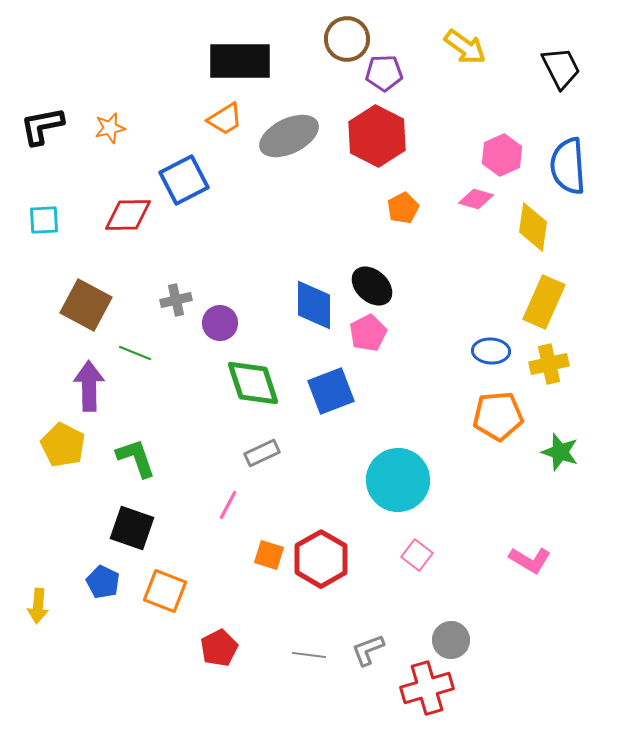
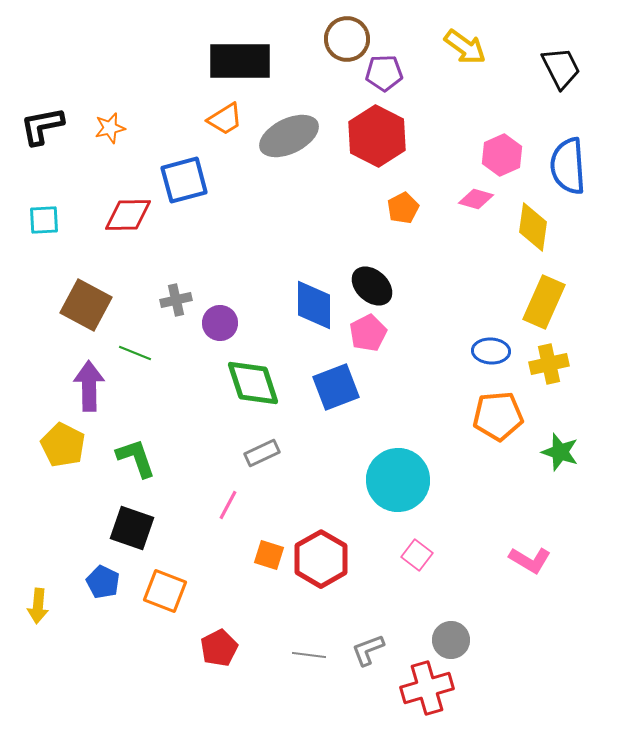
blue square at (184, 180): rotated 12 degrees clockwise
blue square at (331, 391): moved 5 px right, 4 px up
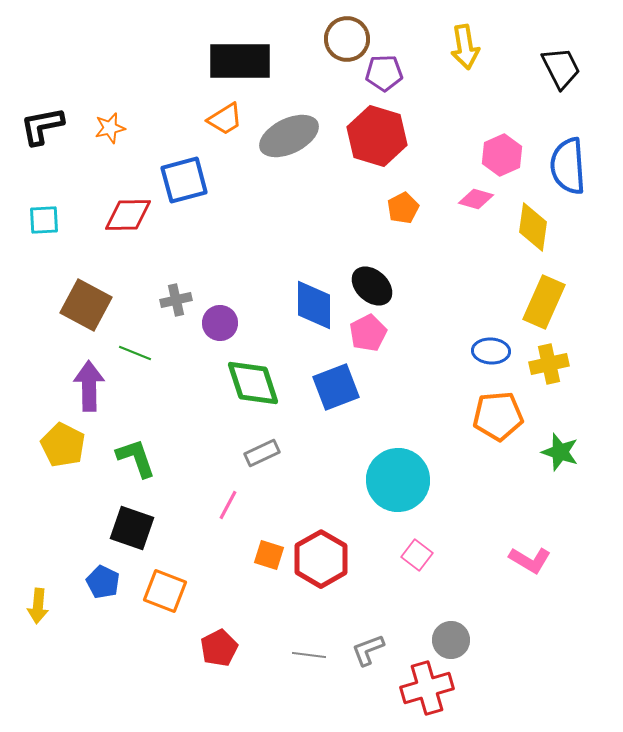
yellow arrow at (465, 47): rotated 45 degrees clockwise
red hexagon at (377, 136): rotated 10 degrees counterclockwise
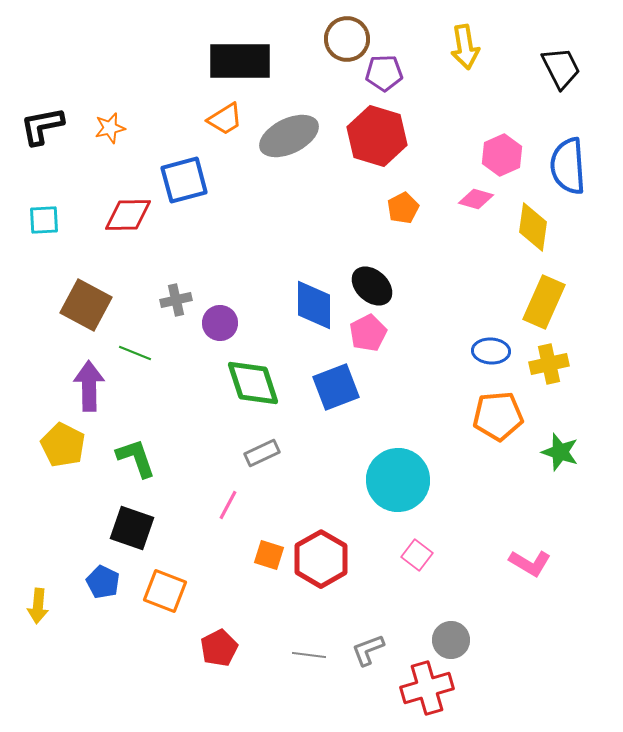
pink L-shape at (530, 560): moved 3 px down
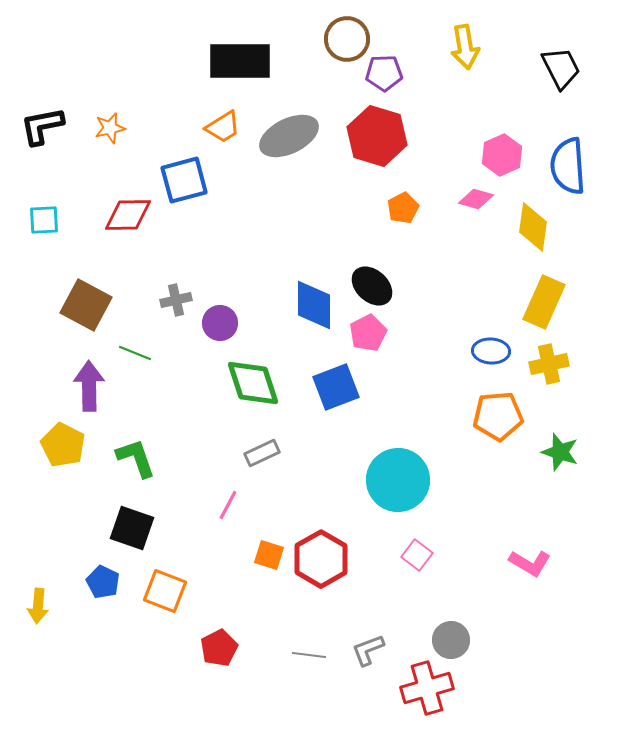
orange trapezoid at (225, 119): moved 2 px left, 8 px down
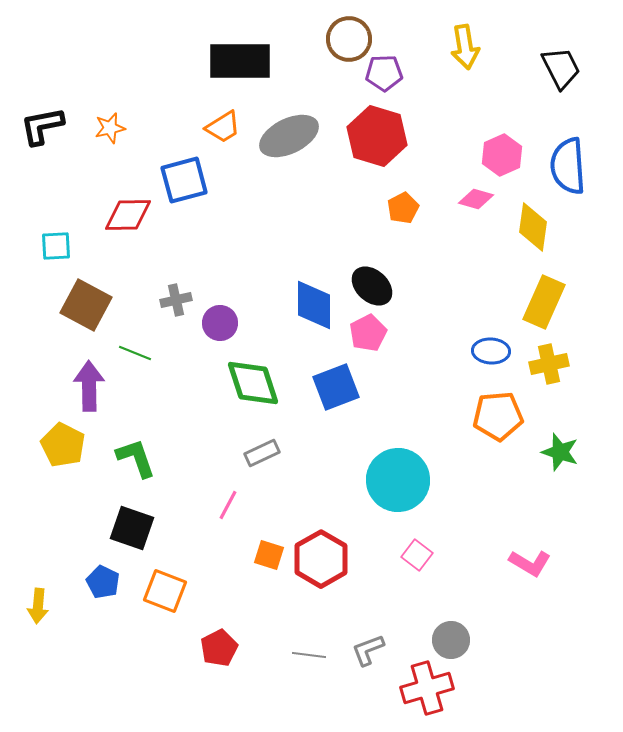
brown circle at (347, 39): moved 2 px right
cyan square at (44, 220): moved 12 px right, 26 px down
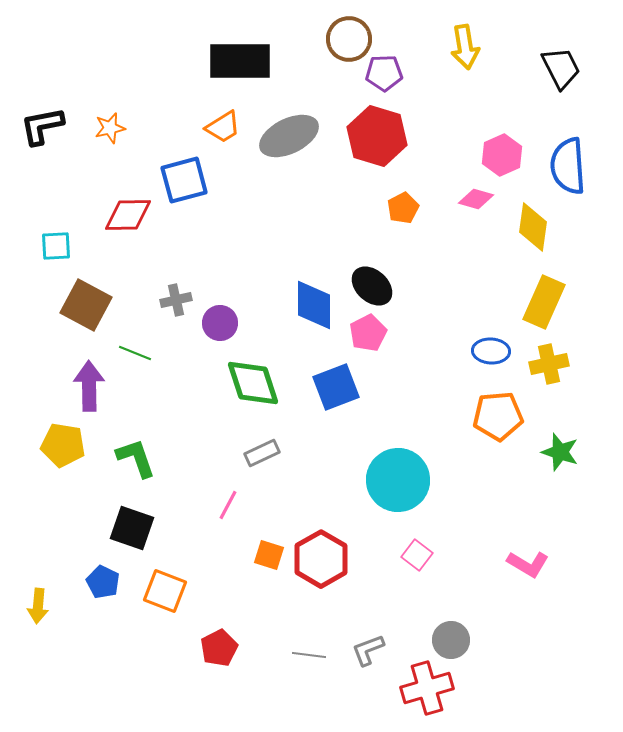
yellow pentagon at (63, 445): rotated 18 degrees counterclockwise
pink L-shape at (530, 563): moved 2 px left, 1 px down
